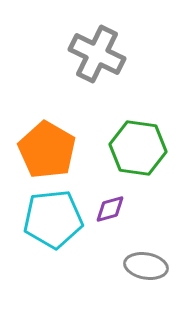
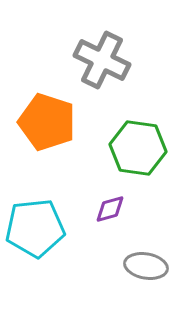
gray cross: moved 5 px right, 6 px down
orange pentagon: moved 28 px up; rotated 12 degrees counterclockwise
cyan pentagon: moved 18 px left, 9 px down
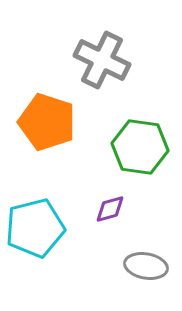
green hexagon: moved 2 px right, 1 px up
cyan pentagon: rotated 8 degrees counterclockwise
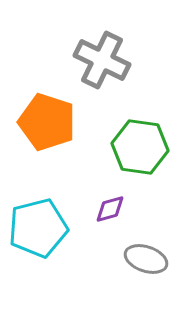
cyan pentagon: moved 3 px right
gray ellipse: moved 7 px up; rotated 9 degrees clockwise
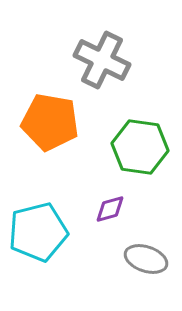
orange pentagon: moved 3 px right; rotated 8 degrees counterclockwise
cyan pentagon: moved 4 px down
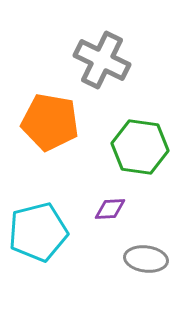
purple diamond: rotated 12 degrees clockwise
gray ellipse: rotated 12 degrees counterclockwise
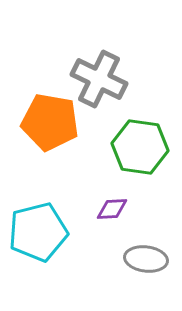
gray cross: moved 3 px left, 19 px down
purple diamond: moved 2 px right
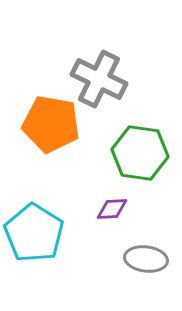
orange pentagon: moved 1 px right, 2 px down
green hexagon: moved 6 px down
cyan pentagon: moved 4 px left, 1 px down; rotated 26 degrees counterclockwise
